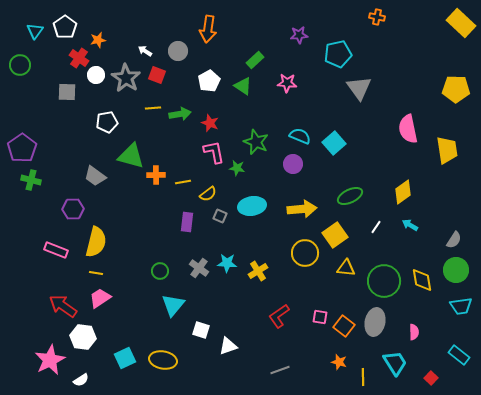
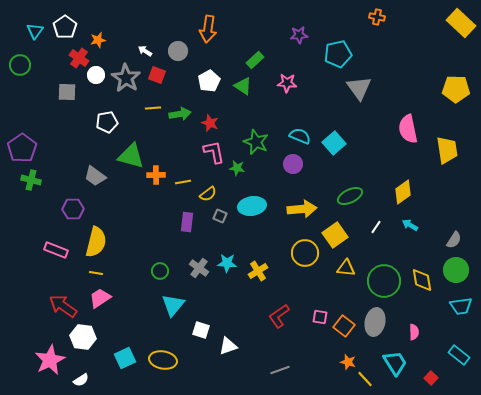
orange star at (339, 362): moved 9 px right
yellow line at (363, 377): moved 2 px right, 2 px down; rotated 42 degrees counterclockwise
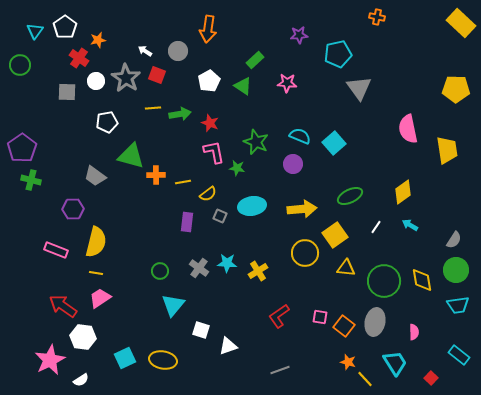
white circle at (96, 75): moved 6 px down
cyan trapezoid at (461, 306): moved 3 px left, 1 px up
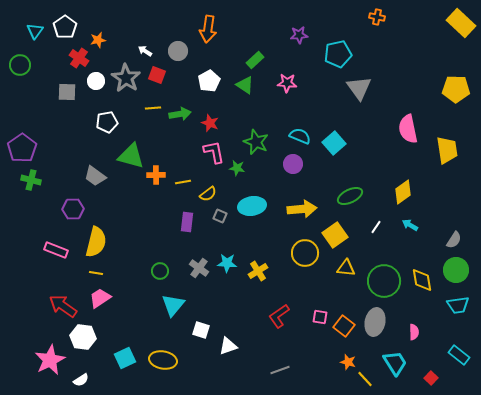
green triangle at (243, 86): moved 2 px right, 1 px up
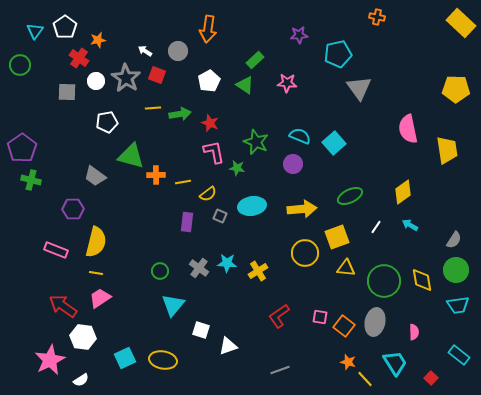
yellow square at (335, 235): moved 2 px right, 2 px down; rotated 15 degrees clockwise
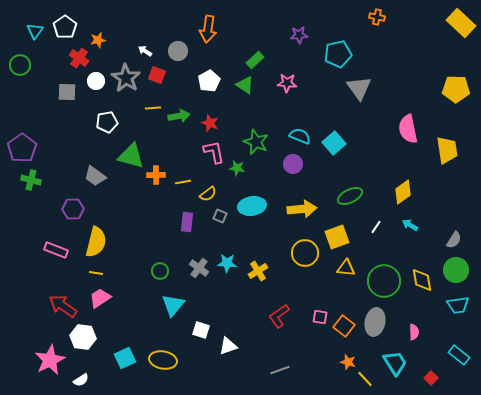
green arrow at (180, 114): moved 1 px left, 2 px down
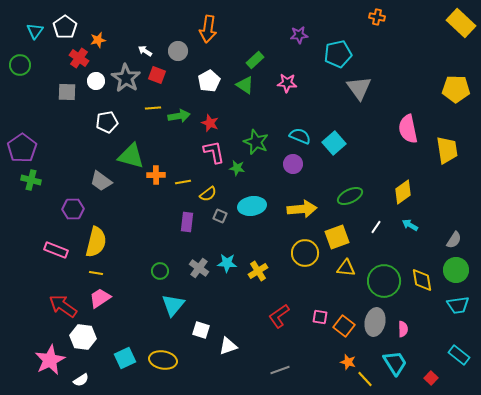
gray trapezoid at (95, 176): moved 6 px right, 5 px down
pink semicircle at (414, 332): moved 11 px left, 3 px up
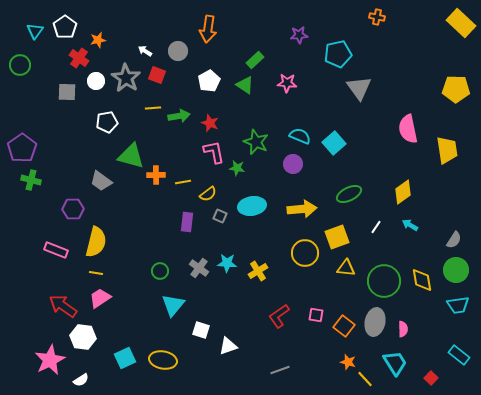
green ellipse at (350, 196): moved 1 px left, 2 px up
pink square at (320, 317): moved 4 px left, 2 px up
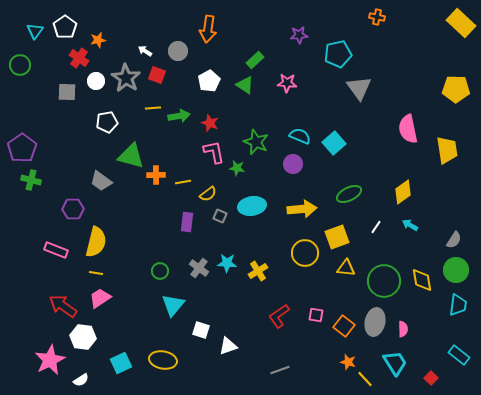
cyan trapezoid at (458, 305): rotated 75 degrees counterclockwise
cyan square at (125, 358): moved 4 px left, 5 px down
